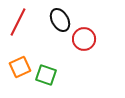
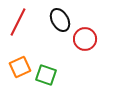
red circle: moved 1 px right
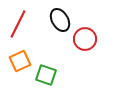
red line: moved 2 px down
orange square: moved 6 px up
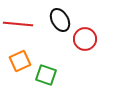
red line: rotated 68 degrees clockwise
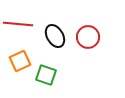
black ellipse: moved 5 px left, 16 px down
red circle: moved 3 px right, 2 px up
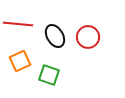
green square: moved 3 px right
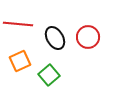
black ellipse: moved 2 px down
green square: rotated 30 degrees clockwise
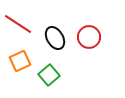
red line: rotated 28 degrees clockwise
red circle: moved 1 px right
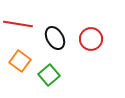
red line: rotated 24 degrees counterclockwise
red circle: moved 2 px right, 2 px down
orange square: rotated 30 degrees counterclockwise
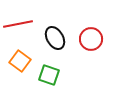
red line: rotated 20 degrees counterclockwise
green square: rotated 30 degrees counterclockwise
